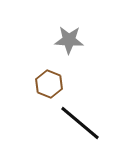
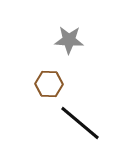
brown hexagon: rotated 20 degrees counterclockwise
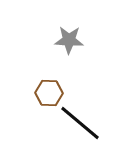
brown hexagon: moved 9 px down
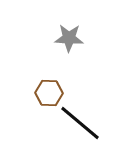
gray star: moved 2 px up
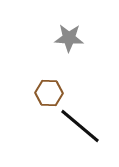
black line: moved 3 px down
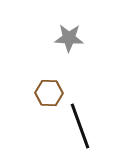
black line: rotated 30 degrees clockwise
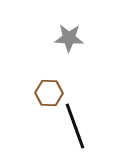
black line: moved 5 px left
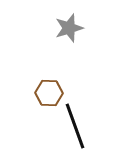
gray star: moved 10 px up; rotated 20 degrees counterclockwise
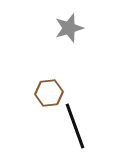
brown hexagon: rotated 8 degrees counterclockwise
